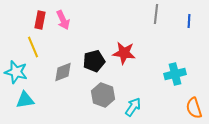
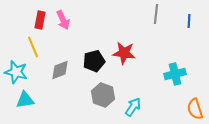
gray diamond: moved 3 px left, 2 px up
orange semicircle: moved 1 px right, 1 px down
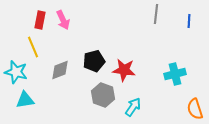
red star: moved 17 px down
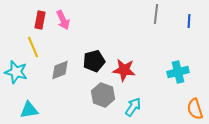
cyan cross: moved 3 px right, 2 px up
cyan triangle: moved 4 px right, 10 px down
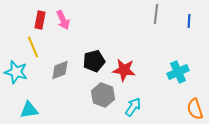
cyan cross: rotated 10 degrees counterclockwise
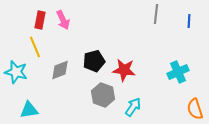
yellow line: moved 2 px right
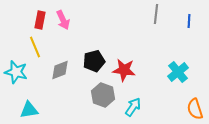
cyan cross: rotated 15 degrees counterclockwise
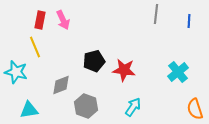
gray diamond: moved 1 px right, 15 px down
gray hexagon: moved 17 px left, 11 px down
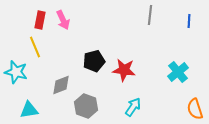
gray line: moved 6 px left, 1 px down
